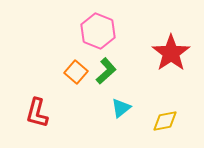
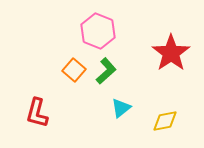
orange square: moved 2 px left, 2 px up
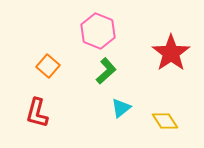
orange square: moved 26 px left, 4 px up
yellow diamond: rotated 68 degrees clockwise
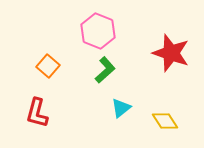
red star: rotated 18 degrees counterclockwise
green L-shape: moved 1 px left, 1 px up
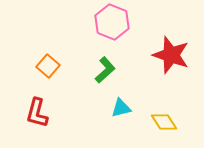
pink hexagon: moved 14 px right, 9 px up
red star: moved 2 px down
cyan triangle: rotated 25 degrees clockwise
yellow diamond: moved 1 px left, 1 px down
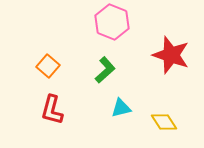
red L-shape: moved 15 px right, 3 px up
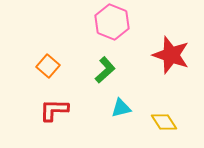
red L-shape: moved 2 px right; rotated 76 degrees clockwise
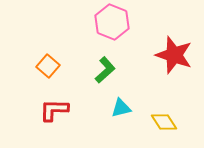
red star: moved 3 px right
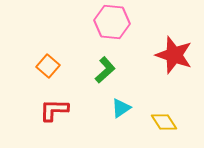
pink hexagon: rotated 16 degrees counterclockwise
cyan triangle: rotated 20 degrees counterclockwise
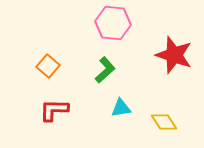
pink hexagon: moved 1 px right, 1 px down
cyan triangle: rotated 25 degrees clockwise
